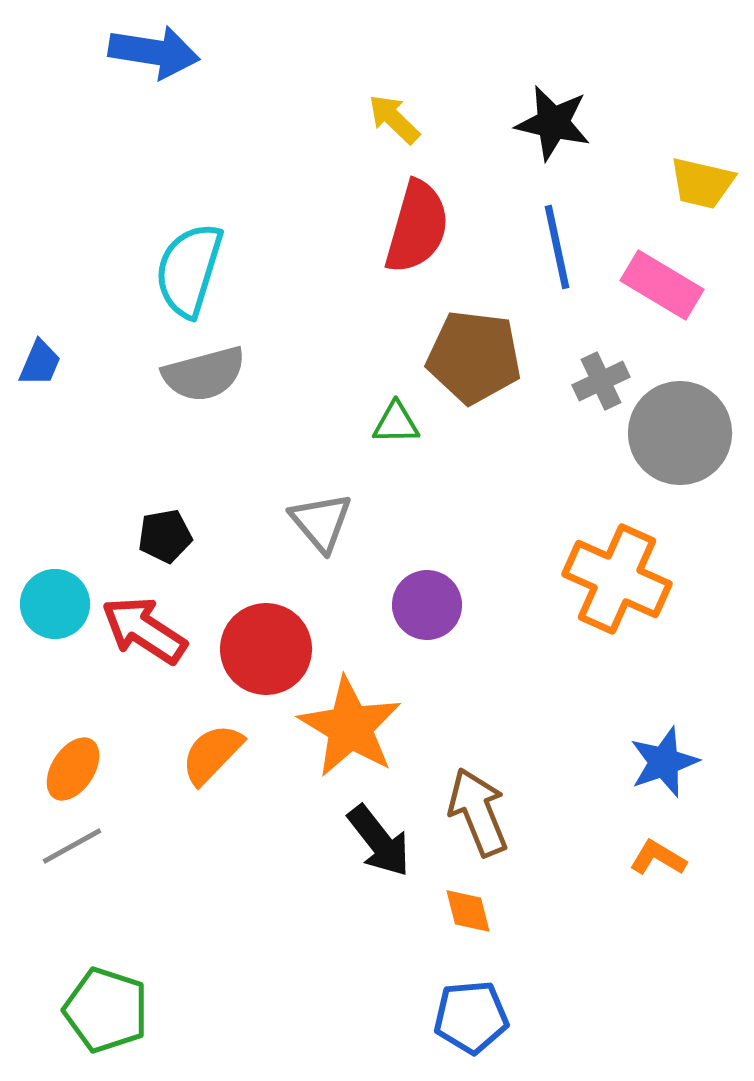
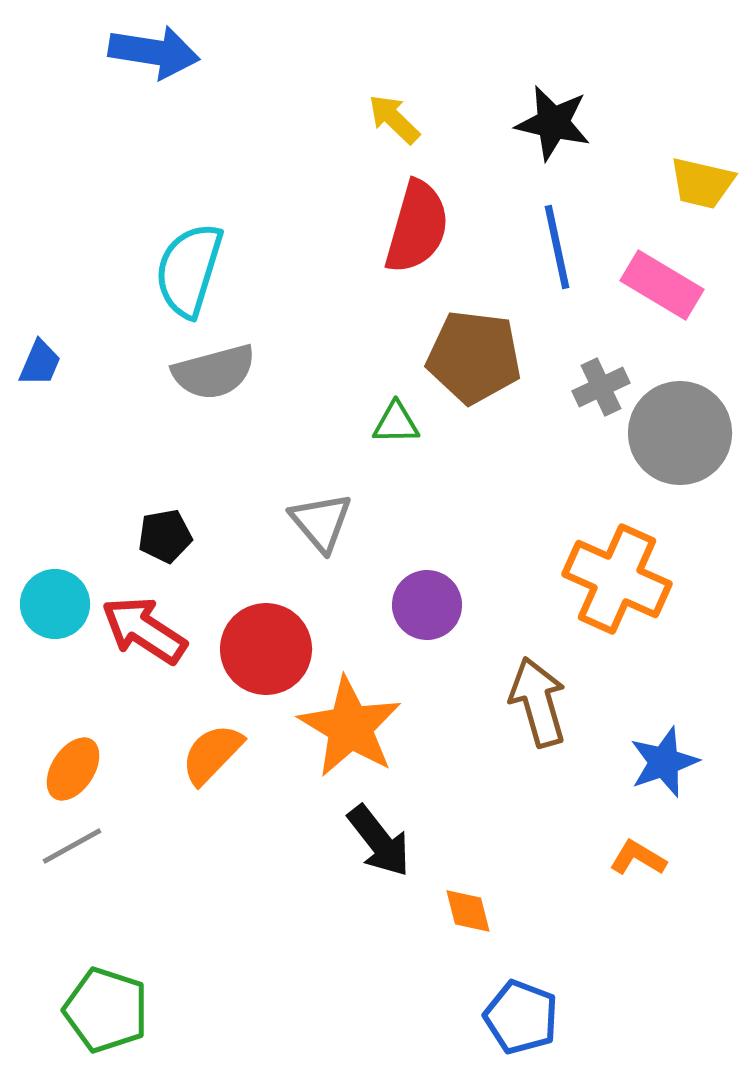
gray semicircle: moved 10 px right, 2 px up
gray cross: moved 6 px down
brown arrow: moved 60 px right, 110 px up; rotated 6 degrees clockwise
orange L-shape: moved 20 px left
blue pentagon: moved 50 px right; rotated 26 degrees clockwise
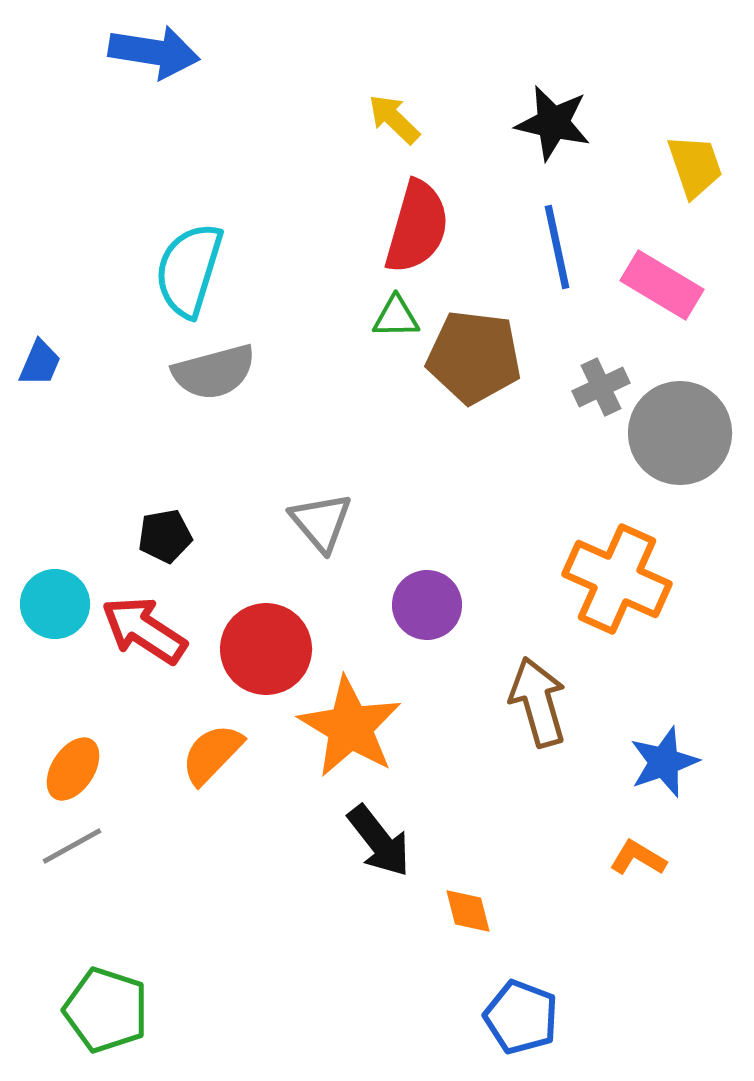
yellow trapezoid: moved 7 px left, 17 px up; rotated 122 degrees counterclockwise
green triangle: moved 106 px up
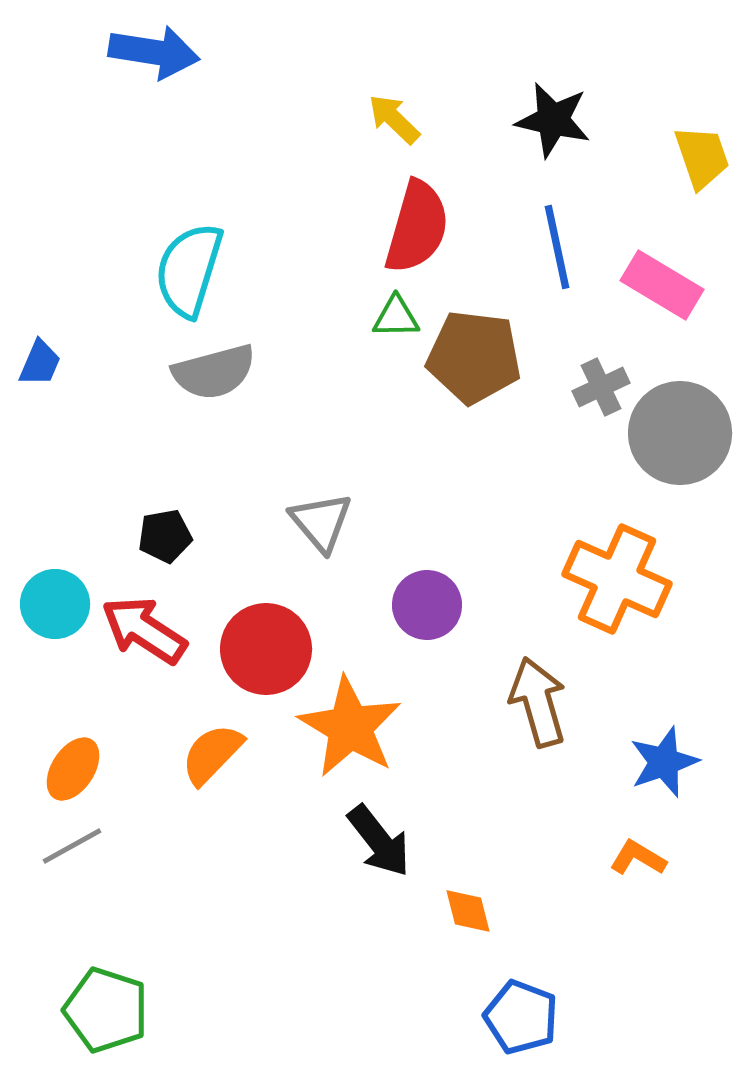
black star: moved 3 px up
yellow trapezoid: moved 7 px right, 9 px up
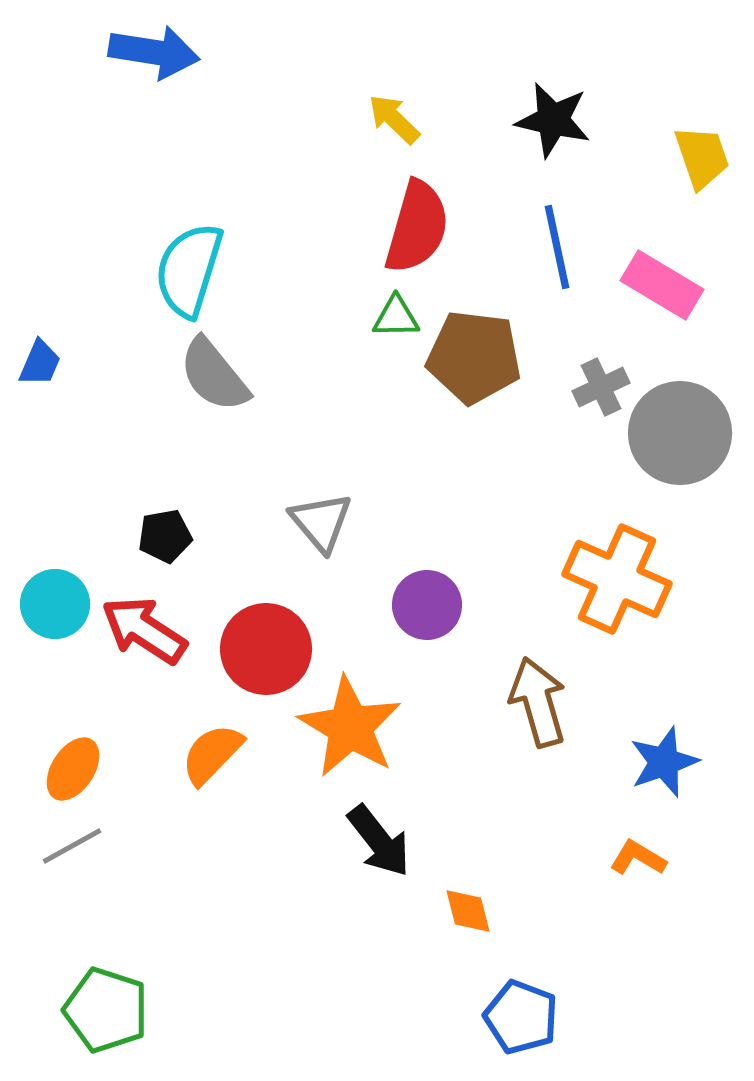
gray semicircle: moved 3 px down; rotated 66 degrees clockwise
